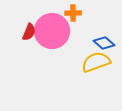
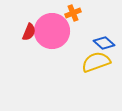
orange cross: rotated 21 degrees counterclockwise
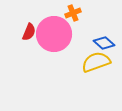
pink circle: moved 2 px right, 3 px down
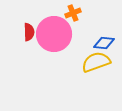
red semicircle: rotated 24 degrees counterclockwise
blue diamond: rotated 35 degrees counterclockwise
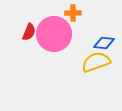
orange cross: rotated 21 degrees clockwise
red semicircle: rotated 24 degrees clockwise
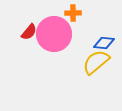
red semicircle: rotated 18 degrees clockwise
yellow semicircle: rotated 20 degrees counterclockwise
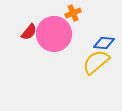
orange cross: rotated 21 degrees counterclockwise
